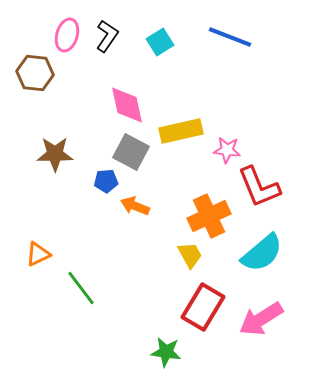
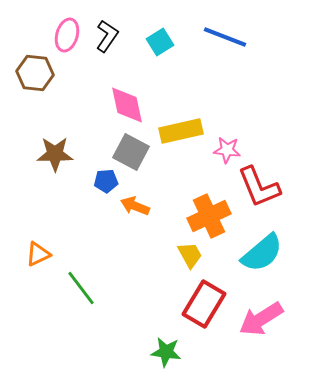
blue line: moved 5 px left
red rectangle: moved 1 px right, 3 px up
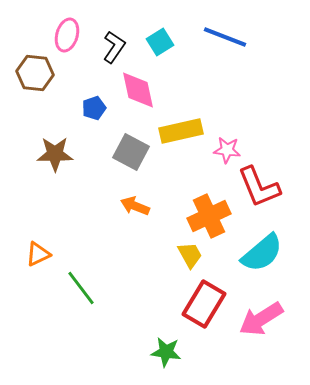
black L-shape: moved 7 px right, 11 px down
pink diamond: moved 11 px right, 15 px up
blue pentagon: moved 12 px left, 73 px up; rotated 15 degrees counterclockwise
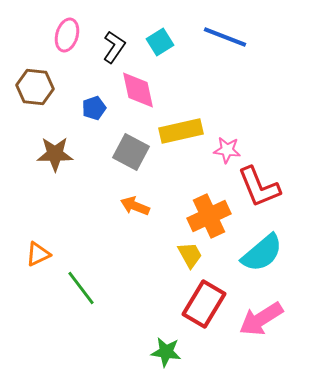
brown hexagon: moved 14 px down
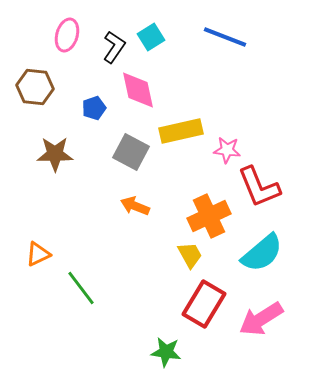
cyan square: moved 9 px left, 5 px up
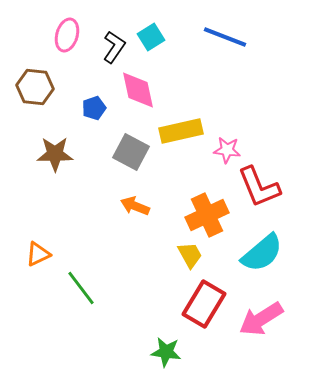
orange cross: moved 2 px left, 1 px up
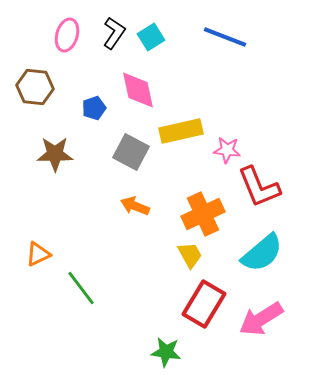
black L-shape: moved 14 px up
orange cross: moved 4 px left, 1 px up
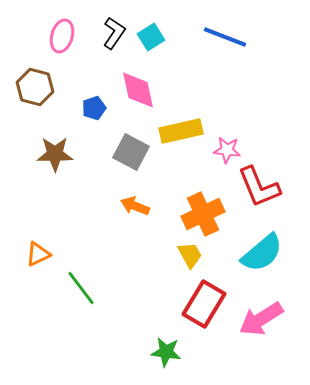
pink ellipse: moved 5 px left, 1 px down
brown hexagon: rotated 9 degrees clockwise
